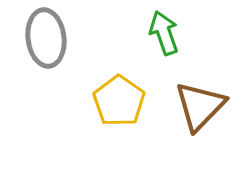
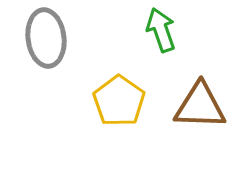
green arrow: moved 3 px left, 3 px up
brown triangle: rotated 48 degrees clockwise
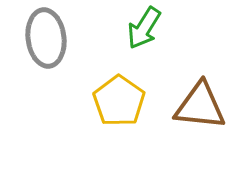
green arrow: moved 17 px left, 2 px up; rotated 129 degrees counterclockwise
brown triangle: rotated 4 degrees clockwise
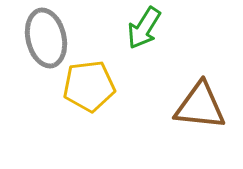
gray ellipse: rotated 6 degrees counterclockwise
yellow pentagon: moved 30 px left, 15 px up; rotated 30 degrees clockwise
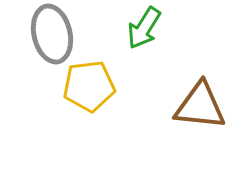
gray ellipse: moved 6 px right, 4 px up
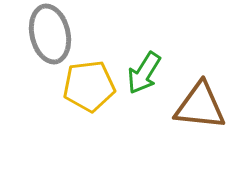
green arrow: moved 45 px down
gray ellipse: moved 2 px left
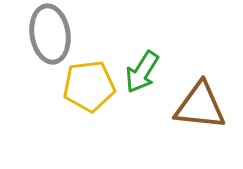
gray ellipse: rotated 4 degrees clockwise
green arrow: moved 2 px left, 1 px up
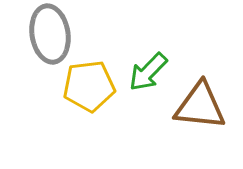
green arrow: moved 6 px right; rotated 12 degrees clockwise
